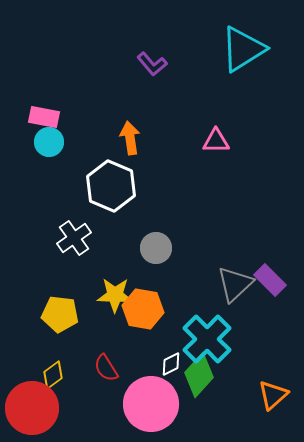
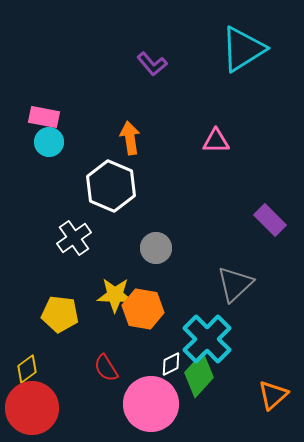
purple rectangle: moved 60 px up
yellow diamond: moved 26 px left, 6 px up
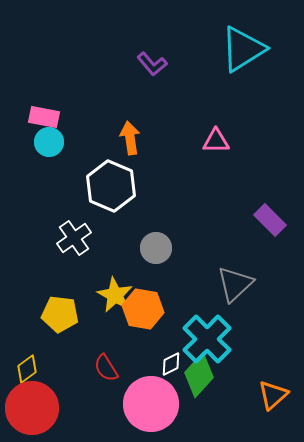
yellow star: rotated 27 degrees clockwise
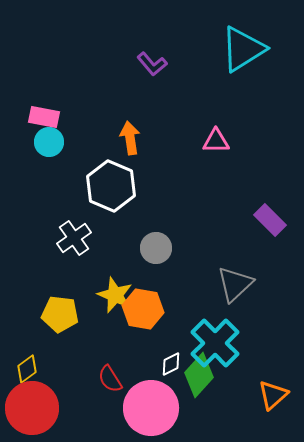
yellow star: rotated 6 degrees counterclockwise
cyan cross: moved 8 px right, 4 px down
red semicircle: moved 4 px right, 11 px down
pink circle: moved 4 px down
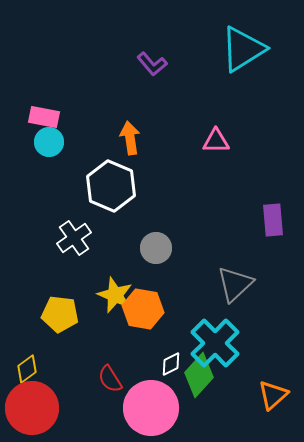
purple rectangle: moved 3 px right; rotated 40 degrees clockwise
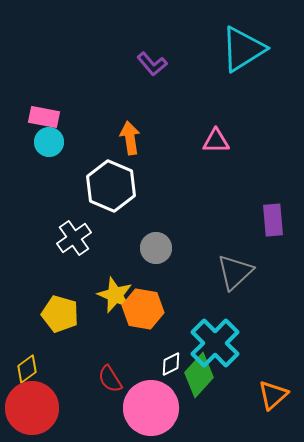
gray triangle: moved 12 px up
yellow pentagon: rotated 9 degrees clockwise
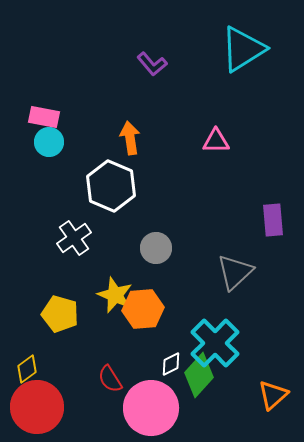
orange hexagon: rotated 15 degrees counterclockwise
red circle: moved 5 px right, 1 px up
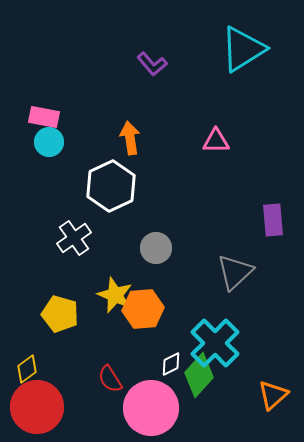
white hexagon: rotated 12 degrees clockwise
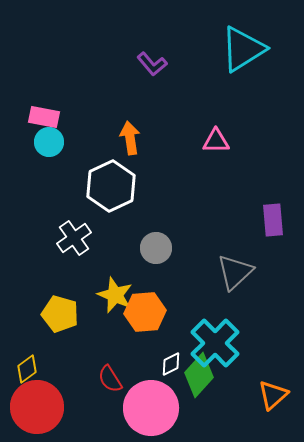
orange hexagon: moved 2 px right, 3 px down
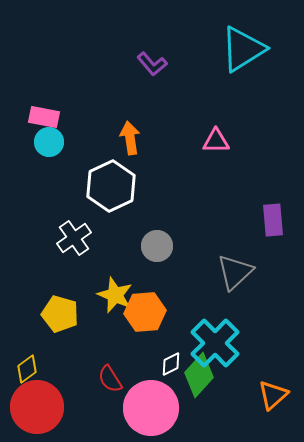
gray circle: moved 1 px right, 2 px up
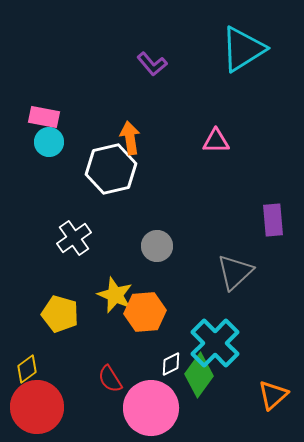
white hexagon: moved 17 px up; rotated 12 degrees clockwise
green diamond: rotated 6 degrees counterclockwise
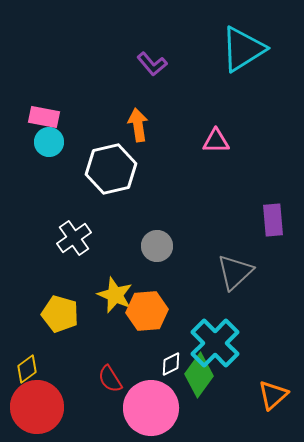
orange arrow: moved 8 px right, 13 px up
orange hexagon: moved 2 px right, 1 px up
